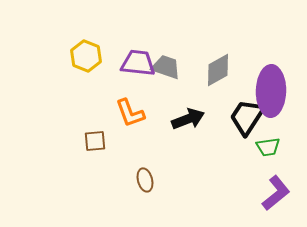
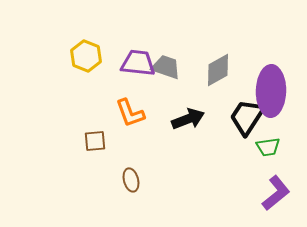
brown ellipse: moved 14 px left
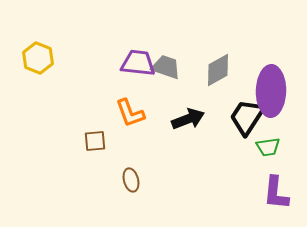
yellow hexagon: moved 48 px left, 2 px down
purple L-shape: rotated 135 degrees clockwise
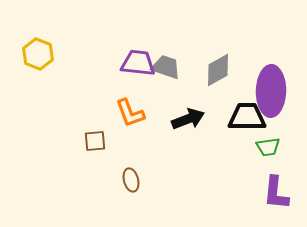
yellow hexagon: moved 4 px up
black trapezoid: rotated 57 degrees clockwise
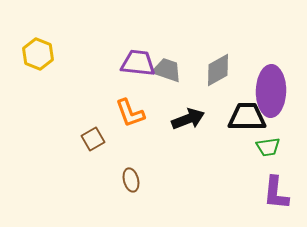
gray trapezoid: moved 1 px right, 3 px down
brown square: moved 2 px left, 2 px up; rotated 25 degrees counterclockwise
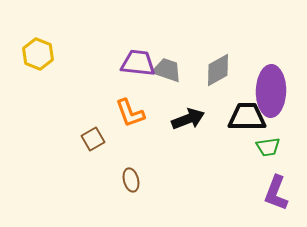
purple L-shape: rotated 15 degrees clockwise
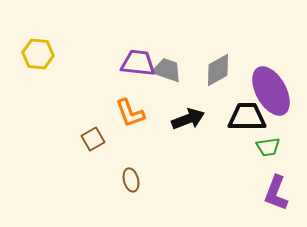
yellow hexagon: rotated 16 degrees counterclockwise
purple ellipse: rotated 30 degrees counterclockwise
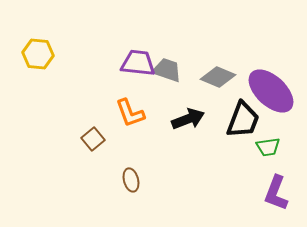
gray diamond: moved 7 px down; rotated 52 degrees clockwise
purple ellipse: rotated 18 degrees counterclockwise
black trapezoid: moved 4 px left, 3 px down; rotated 111 degrees clockwise
brown square: rotated 10 degrees counterclockwise
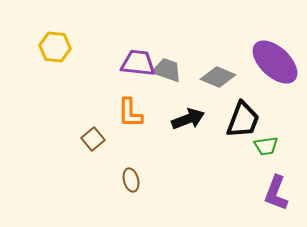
yellow hexagon: moved 17 px right, 7 px up
purple ellipse: moved 4 px right, 29 px up
orange L-shape: rotated 20 degrees clockwise
green trapezoid: moved 2 px left, 1 px up
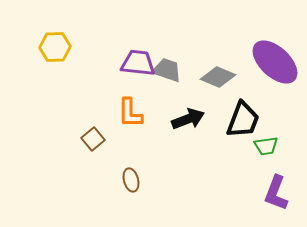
yellow hexagon: rotated 8 degrees counterclockwise
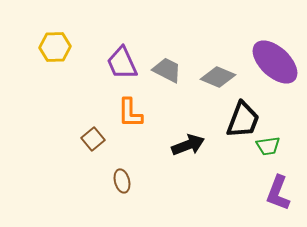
purple trapezoid: moved 16 px left; rotated 120 degrees counterclockwise
gray trapezoid: rotated 8 degrees clockwise
black arrow: moved 26 px down
green trapezoid: moved 2 px right
brown ellipse: moved 9 px left, 1 px down
purple L-shape: moved 2 px right
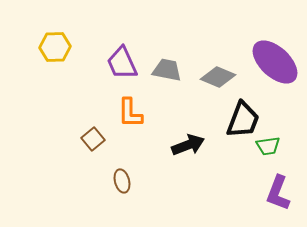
gray trapezoid: rotated 16 degrees counterclockwise
